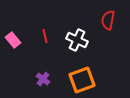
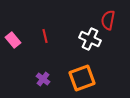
white cross: moved 13 px right, 1 px up
orange square: moved 2 px up
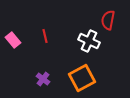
white cross: moved 1 px left, 2 px down
orange square: rotated 8 degrees counterclockwise
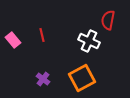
red line: moved 3 px left, 1 px up
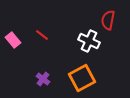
red line: rotated 40 degrees counterclockwise
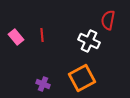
red line: rotated 48 degrees clockwise
pink rectangle: moved 3 px right, 3 px up
purple cross: moved 5 px down; rotated 16 degrees counterclockwise
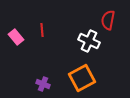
red line: moved 5 px up
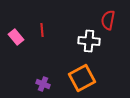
white cross: rotated 20 degrees counterclockwise
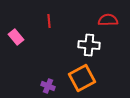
red semicircle: rotated 78 degrees clockwise
red line: moved 7 px right, 9 px up
white cross: moved 4 px down
purple cross: moved 5 px right, 2 px down
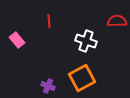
red semicircle: moved 9 px right, 1 px down
pink rectangle: moved 1 px right, 3 px down
white cross: moved 3 px left, 4 px up; rotated 15 degrees clockwise
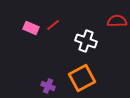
red line: moved 4 px right, 4 px down; rotated 56 degrees clockwise
pink rectangle: moved 14 px right, 12 px up; rotated 28 degrees counterclockwise
